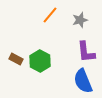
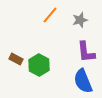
green hexagon: moved 1 px left, 4 px down
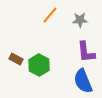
gray star: rotated 14 degrees clockwise
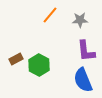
purple L-shape: moved 1 px up
brown rectangle: rotated 56 degrees counterclockwise
blue semicircle: moved 1 px up
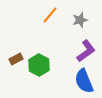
gray star: rotated 14 degrees counterclockwise
purple L-shape: rotated 120 degrees counterclockwise
blue semicircle: moved 1 px right, 1 px down
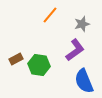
gray star: moved 2 px right, 4 px down
purple L-shape: moved 11 px left, 1 px up
green hexagon: rotated 20 degrees counterclockwise
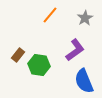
gray star: moved 3 px right, 6 px up; rotated 14 degrees counterclockwise
brown rectangle: moved 2 px right, 4 px up; rotated 24 degrees counterclockwise
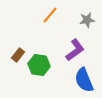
gray star: moved 2 px right, 2 px down; rotated 21 degrees clockwise
blue semicircle: moved 1 px up
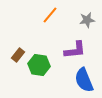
purple L-shape: rotated 30 degrees clockwise
